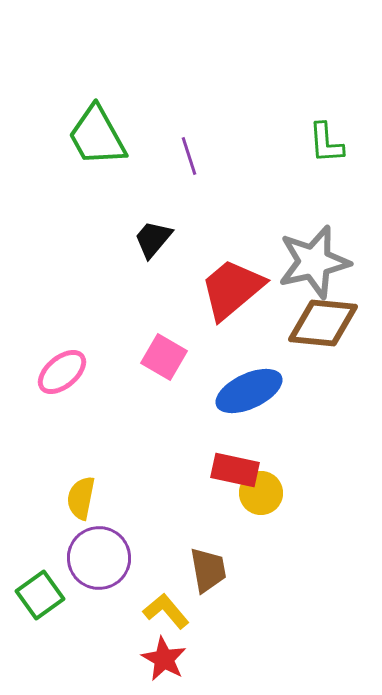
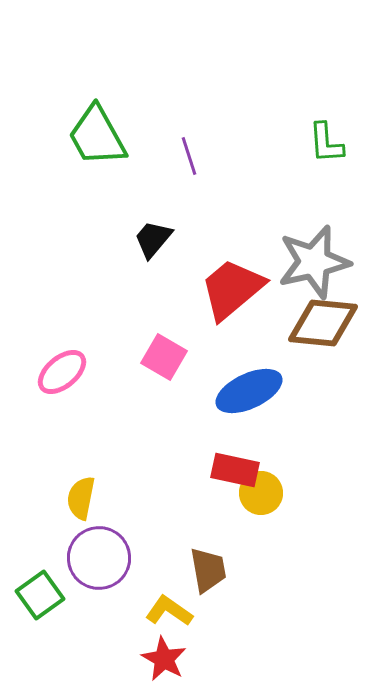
yellow L-shape: moved 3 px right; rotated 15 degrees counterclockwise
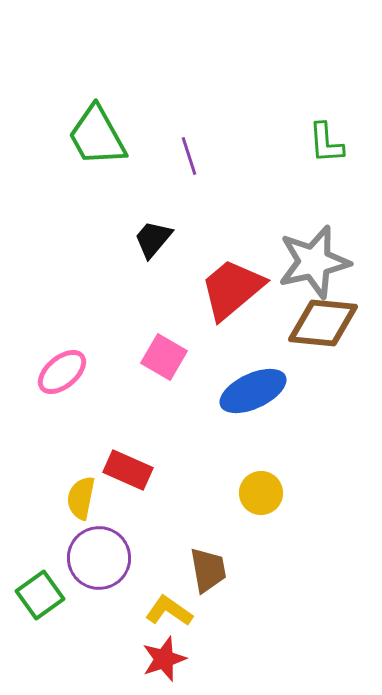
blue ellipse: moved 4 px right
red rectangle: moved 107 px left; rotated 12 degrees clockwise
red star: rotated 24 degrees clockwise
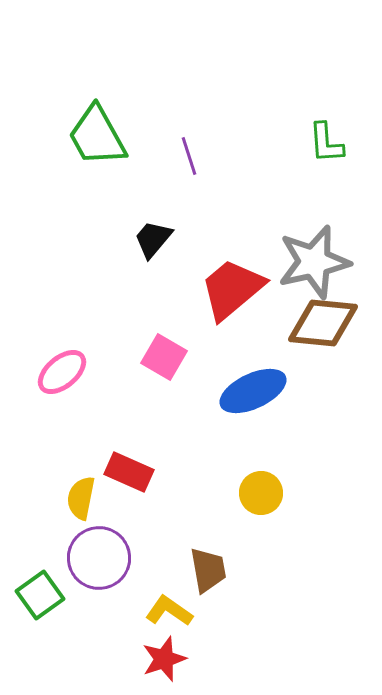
red rectangle: moved 1 px right, 2 px down
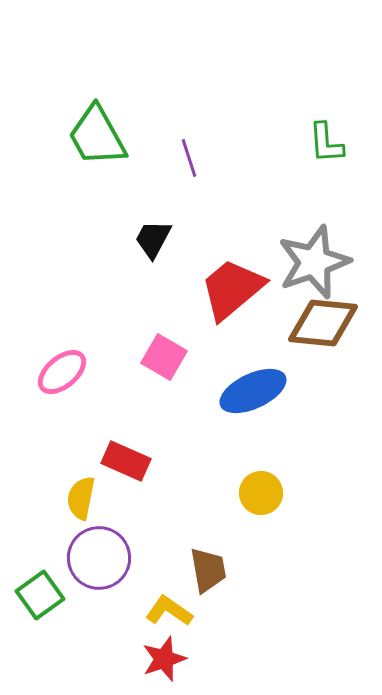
purple line: moved 2 px down
black trapezoid: rotated 12 degrees counterclockwise
gray star: rotated 6 degrees counterclockwise
red rectangle: moved 3 px left, 11 px up
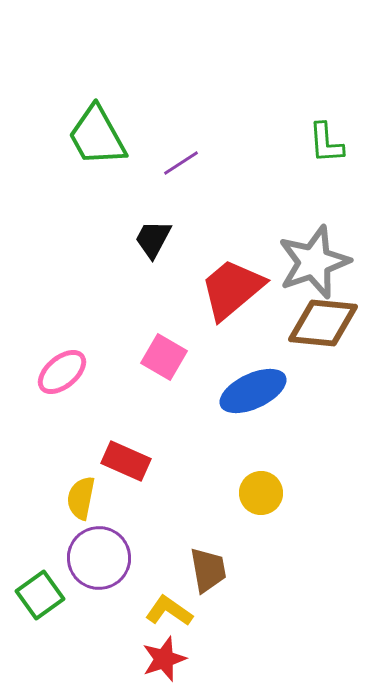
purple line: moved 8 px left, 5 px down; rotated 75 degrees clockwise
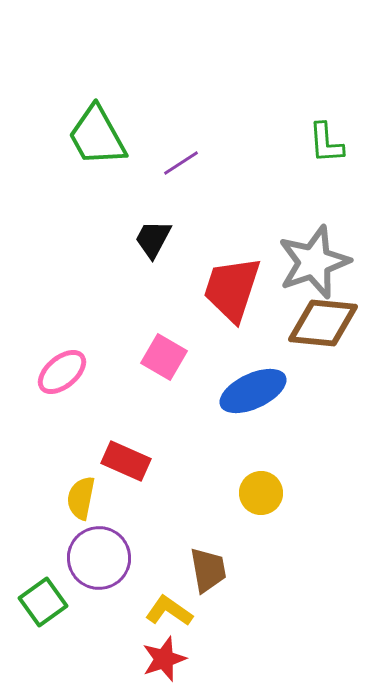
red trapezoid: rotated 32 degrees counterclockwise
green square: moved 3 px right, 7 px down
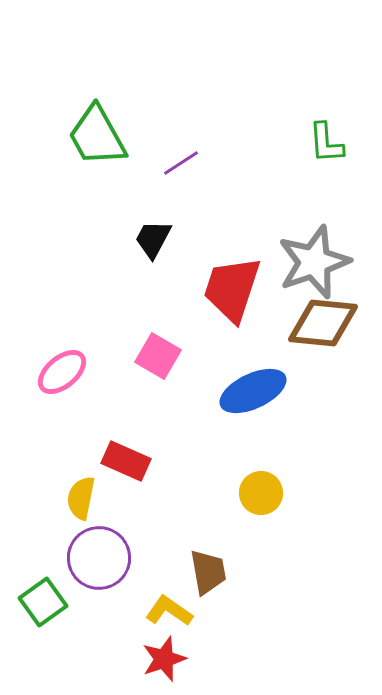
pink square: moved 6 px left, 1 px up
brown trapezoid: moved 2 px down
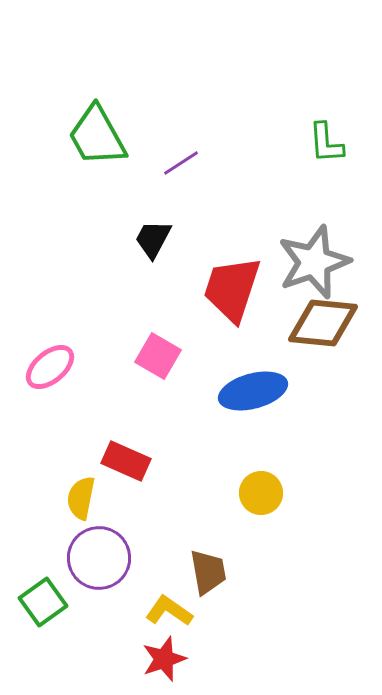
pink ellipse: moved 12 px left, 5 px up
blue ellipse: rotated 10 degrees clockwise
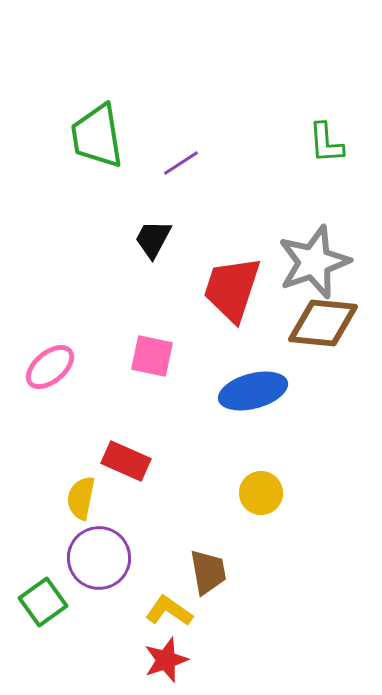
green trapezoid: rotated 20 degrees clockwise
pink square: moved 6 px left; rotated 18 degrees counterclockwise
red star: moved 2 px right, 1 px down
